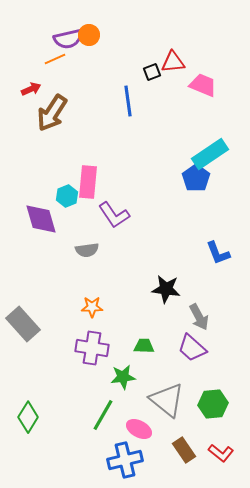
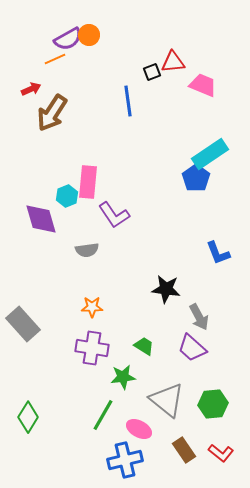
purple semicircle: rotated 16 degrees counterclockwise
green trapezoid: rotated 30 degrees clockwise
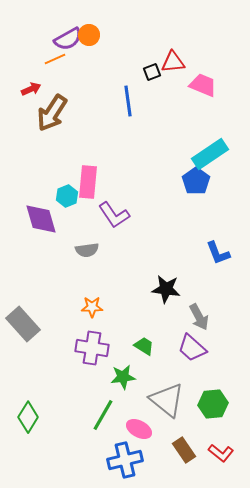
blue pentagon: moved 3 px down
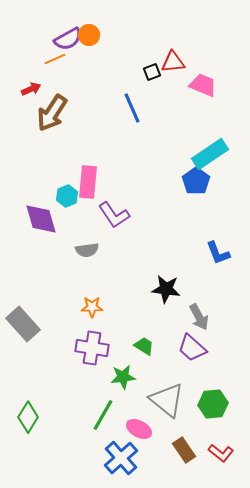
blue line: moved 4 px right, 7 px down; rotated 16 degrees counterclockwise
blue cross: moved 4 px left, 2 px up; rotated 28 degrees counterclockwise
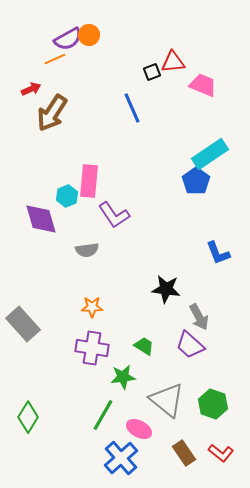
pink rectangle: moved 1 px right, 1 px up
purple trapezoid: moved 2 px left, 3 px up
green hexagon: rotated 24 degrees clockwise
brown rectangle: moved 3 px down
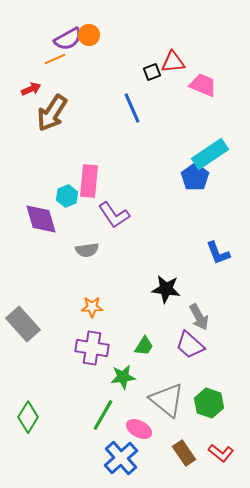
blue pentagon: moved 1 px left, 4 px up
green trapezoid: rotated 90 degrees clockwise
green hexagon: moved 4 px left, 1 px up
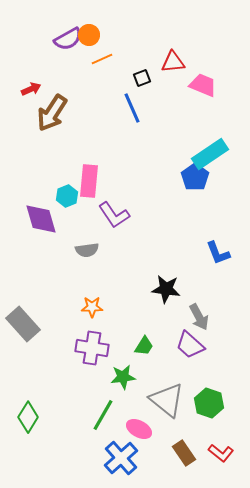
orange line: moved 47 px right
black square: moved 10 px left, 6 px down
